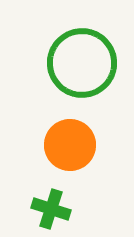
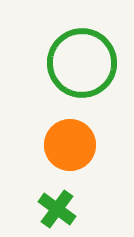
green cross: moved 6 px right; rotated 18 degrees clockwise
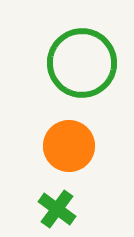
orange circle: moved 1 px left, 1 px down
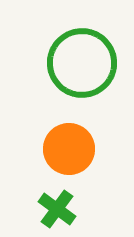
orange circle: moved 3 px down
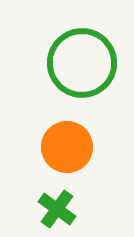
orange circle: moved 2 px left, 2 px up
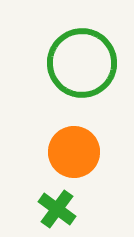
orange circle: moved 7 px right, 5 px down
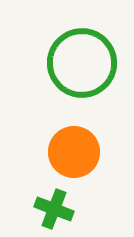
green cross: moved 3 px left; rotated 15 degrees counterclockwise
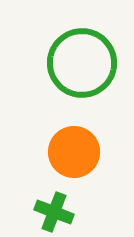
green cross: moved 3 px down
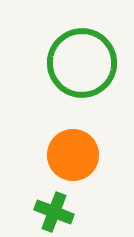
orange circle: moved 1 px left, 3 px down
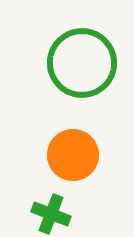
green cross: moved 3 px left, 2 px down
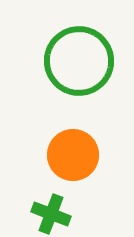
green circle: moved 3 px left, 2 px up
